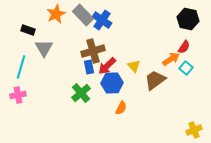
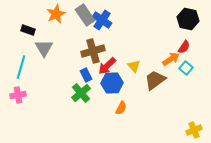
gray rectangle: moved 2 px right; rotated 10 degrees clockwise
blue rectangle: moved 3 px left, 8 px down; rotated 16 degrees counterclockwise
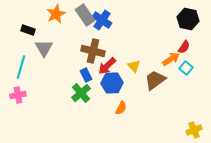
brown cross: rotated 30 degrees clockwise
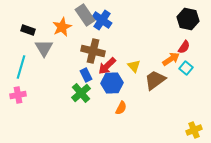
orange star: moved 6 px right, 13 px down
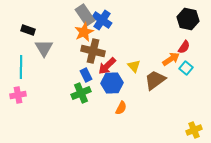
orange star: moved 22 px right, 5 px down
cyan line: rotated 15 degrees counterclockwise
green cross: rotated 18 degrees clockwise
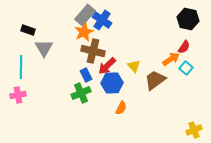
gray rectangle: rotated 75 degrees clockwise
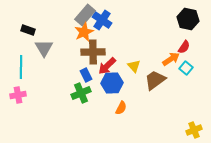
brown cross: moved 1 px down; rotated 15 degrees counterclockwise
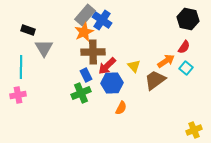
orange arrow: moved 5 px left, 2 px down
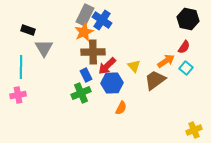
gray rectangle: rotated 15 degrees counterclockwise
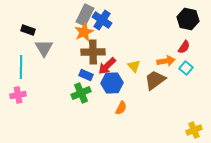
orange arrow: rotated 24 degrees clockwise
blue rectangle: rotated 40 degrees counterclockwise
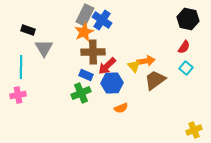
orange arrow: moved 20 px left
orange semicircle: rotated 40 degrees clockwise
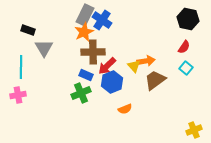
blue hexagon: moved 1 px up; rotated 20 degrees counterclockwise
orange semicircle: moved 4 px right, 1 px down
